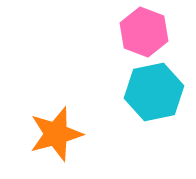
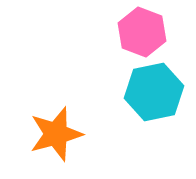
pink hexagon: moved 2 px left
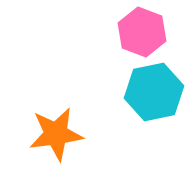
orange star: rotated 8 degrees clockwise
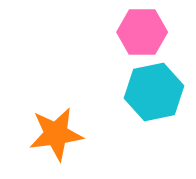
pink hexagon: rotated 21 degrees counterclockwise
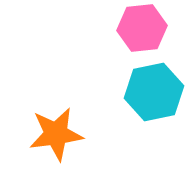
pink hexagon: moved 4 px up; rotated 6 degrees counterclockwise
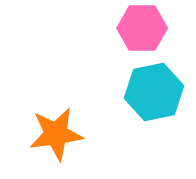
pink hexagon: rotated 6 degrees clockwise
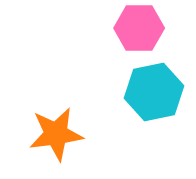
pink hexagon: moved 3 px left
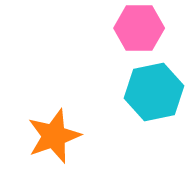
orange star: moved 2 px left, 2 px down; rotated 12 degrees counterclockwise
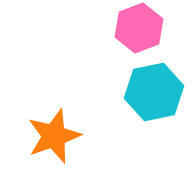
pink hexagon: rotated 21 degrees counterclockwise
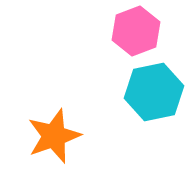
pink hexagon: moved 3 px left, 3 px down
